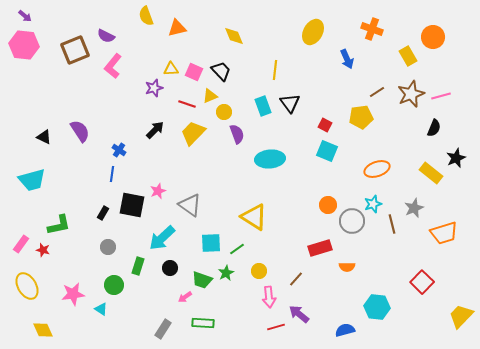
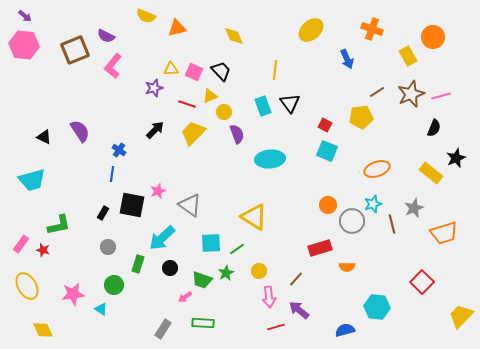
yellow semicircle at (146, 16): rotated 48 degrees counterclockwise
yellow ellipse at (313, 32): moved 2 px left, 2 px up; rotated 20 degrees clockwise
green rectangle at (138, 266): moved 2 px up
purple arrow at (299, 314): moved 4 px up
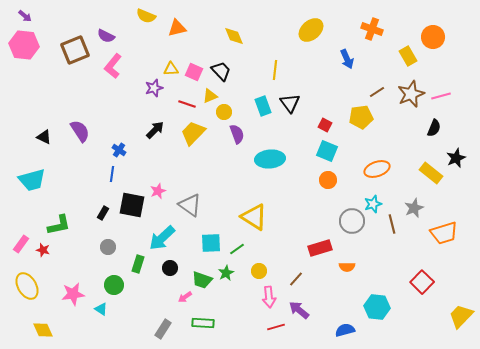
orange circle at (328, 205): moved 25 px up
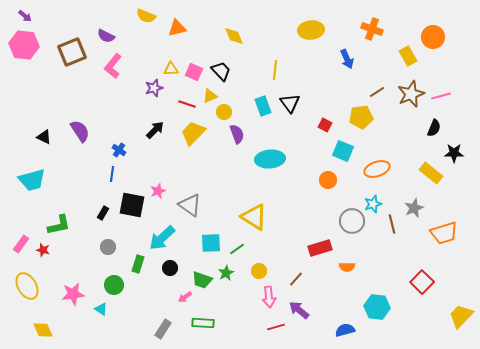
yellow ellipse at (311, 30): rotated 35 degrees clockwise
brown square at (75, 50): moved 3 px left, 2 px down
cyan square at (327, 151): moved 16 px right
black star at (456, 158): moved 2 px left, 5 px up; rotated 24 degrees clockwise
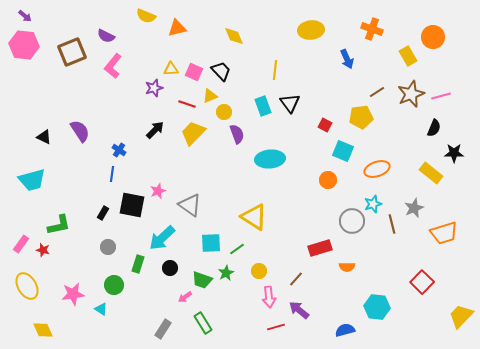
green rectangle at (203, 323): rotated 55 degrees clockwise
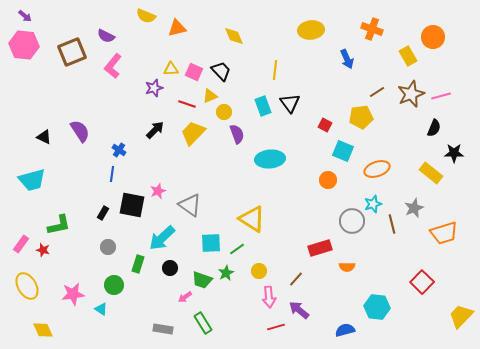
yellow triangle at (254, 217): moved 2 px left, 2 px down
gray rectangle at (163, 329): rotated 66 degrees clockwise
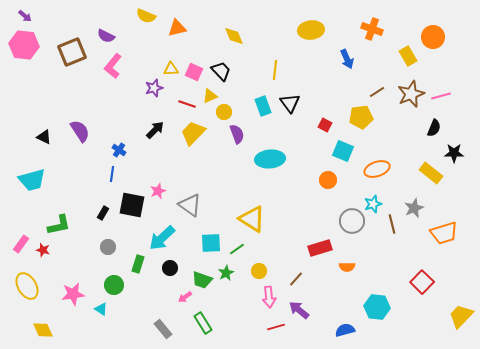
gray rectangle at (163, 329): rotated 42 degrees clockwise
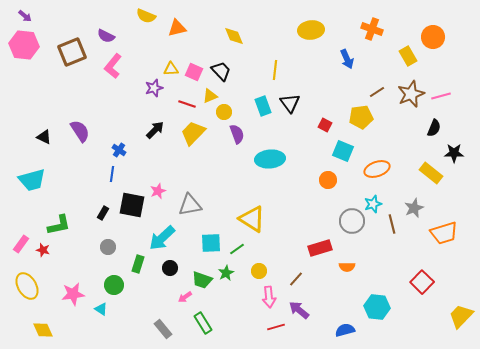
gray triangle at (190, 205): rotated 45 degrees counterclockwise
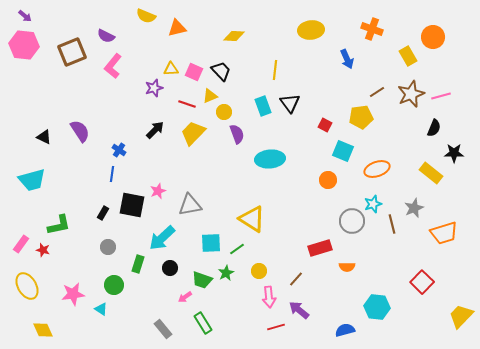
yellow diamond at (234, 36): rotated 65 degrees counterclockwise
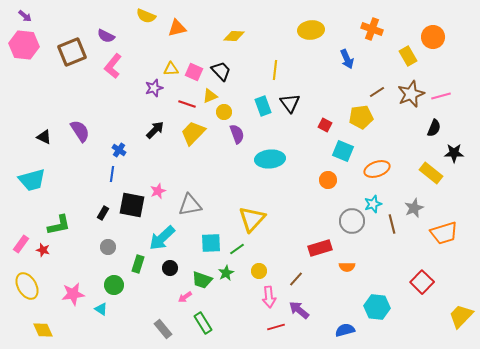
yellow triangle at (252, 219): rotated 40 degrees clockwise
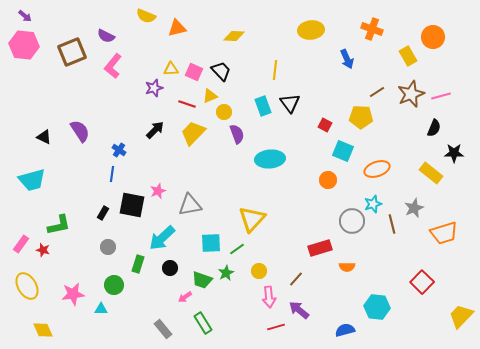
yellow pentagon at (361, 117): rotated 10 degrees clockwise
cyan triangle at (101, 309): rotated 32 degrees counterclockwise
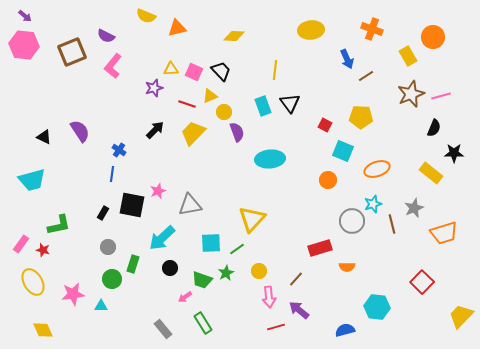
brown line at (377, 92): moved 11 px left, 16 px up
purple semicircle at (237, 134): moved 2 px up
green rectangle at (138, 264): moved 5 px left
green circle at (114, 285): moved 2 px left, 6 px up
yellow ellipse at (27, 286): moved 6 px right, 4 px up
cyan triangle at (101, 309): moved 3 px up
